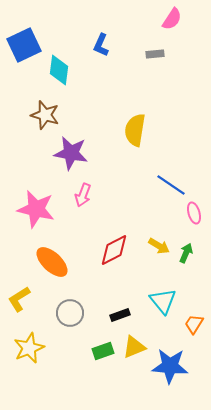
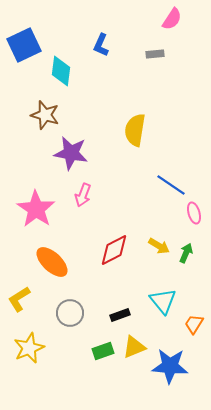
cyan diamond: moved 2 px right, 1 px down
pink star: rotated 21 degrees clockwise
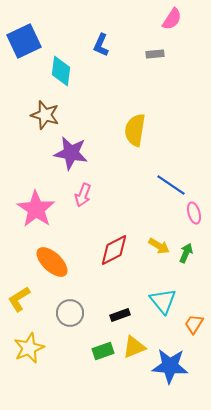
blue square: moved 4 px up
